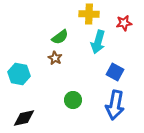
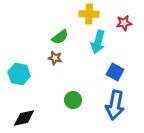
brown star: rotated 16 degrees counterclockwise
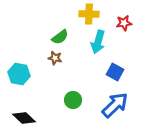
blue arrow: rotated 144 degrees counterclockwise
black diamond: rotated 55 degrees clockwise
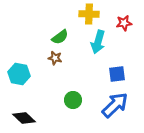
blue square: moved 2 px right, 2 px down; rotated 36 degrees counterclockwise
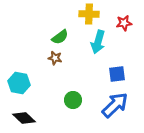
cyan hexagon: moved 9 px down
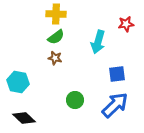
yellow cross: moved 33 px left
red star: moved 2 px right, 1 px down
green semicircle: moved 4 px left
cyan hexagon: moved 1 px left, 1 px up
green circle: moved 2 px right
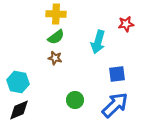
black diamond: moved 5 px left, 8 px up; rotated 65 degrees counterclockwise
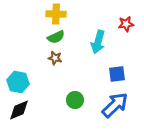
green semicircle: rotated 12 degrees clockwise
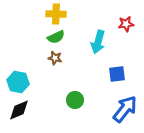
blue arrow: moved 10 px right, 4 px down; rotated 8 degrees counterclockwise
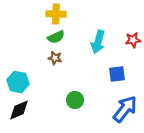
red star: moved 7 px right, 16 px down
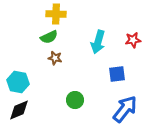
green semicircle: moved 7 px left
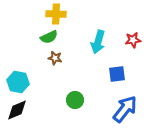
black diamond: moved 2 px left
